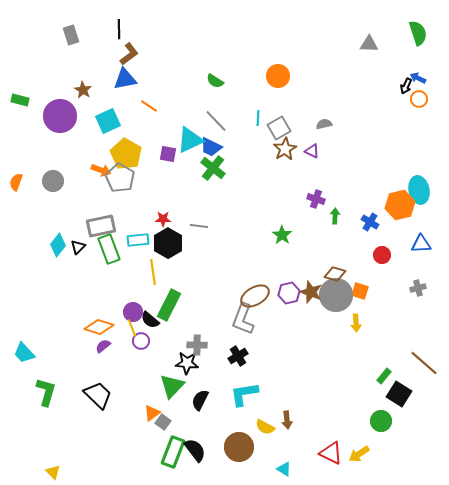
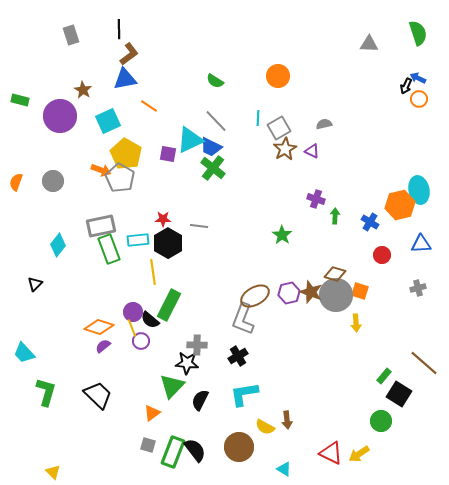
black triangle at (78, 247): moved 43 px left, 37 px down
gray square at (163, 422): moved 15 px left, 23 px down; rotated 21 degrees counterclockwise
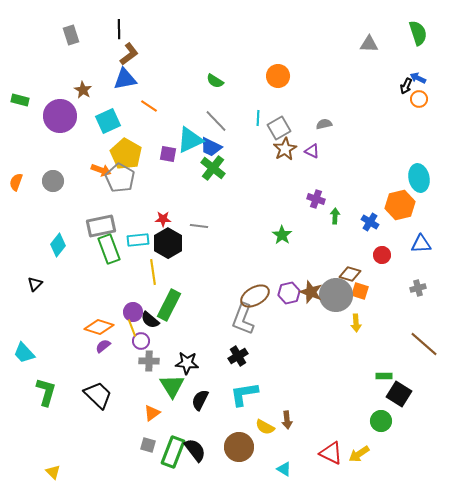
cyan ellipse at (419, 190): moved 12 px up
brown diamond at (335, 274): moved 15 px right
gray cross at (197, 345): moved 48 px left, 16 px down
brown line at (424, 363): moved 19 px up
green rectangle at (384, 376): rotated 49 degrees clockwise
green triangle at (172, 386): rotated 16 degrees counterclockwise
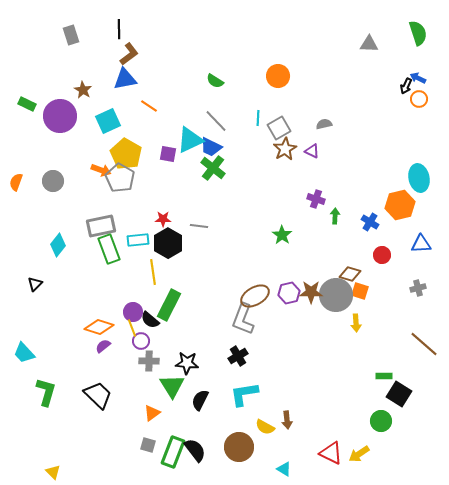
green rectangle at (20, 100): moved 7 px right, 4 px down; rotated 12 degrees clockwise
brown star at (311, 292): rotated 20 degrees counterclockwise
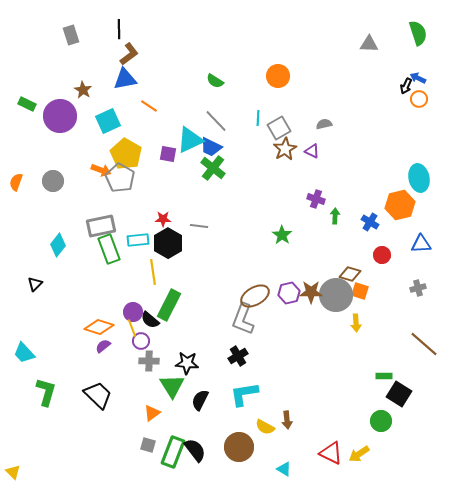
yellow triangle at (53, 472): moved 40 px left
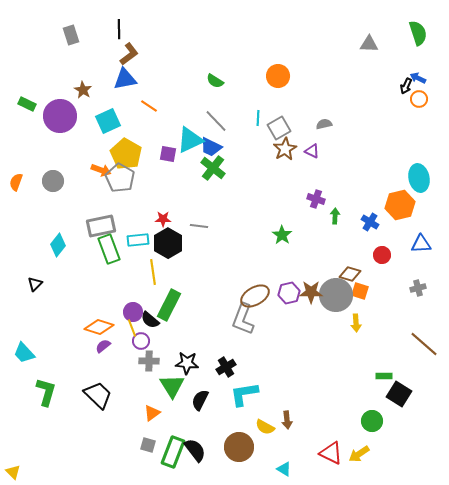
black cross at (238, 356): moved 12 px left, 11 px down
green circle at (381, 421): moved 9 px left
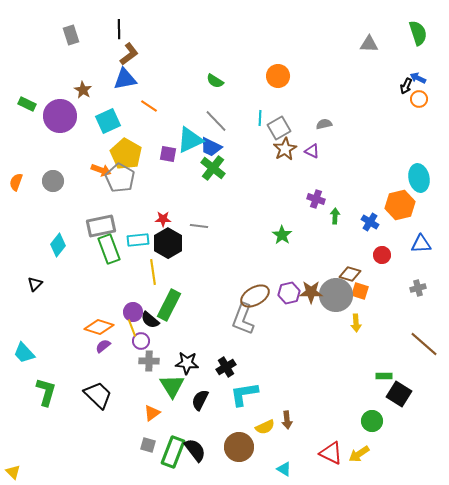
cyan line at (258, 118): moved 2 px right
yellow semicircle at (265, 427): rotated 54 degrees counterclockwise
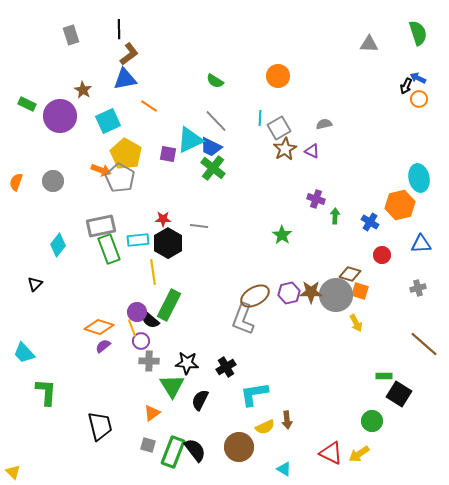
purple circle at (133, 312): moved 4 px right
yellow arrow at (356, 323): rotated 24 degrees counterclockwise
green L-shape at (46, 392): rotated 12 degrees counterclockwise
cyan L-shape at (244, 394): moved 10 px right
black trapezoid at (98, 395): moved 2 px right, 31 px down; rotated 32 degrees clockwise
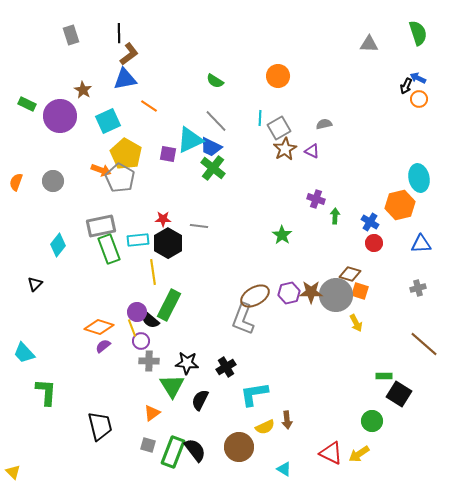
black line at (119, 29): moved 4 px down
red circle at (382, 255): moved 8 px left, 12 px up
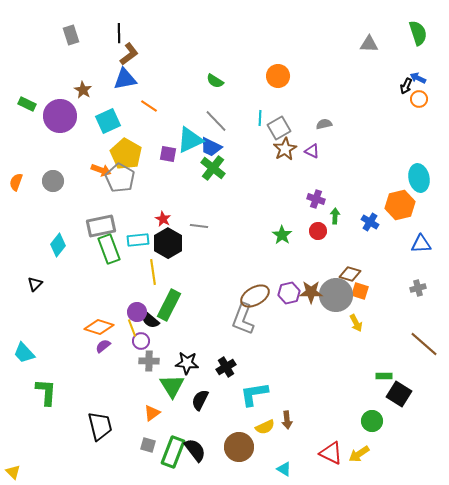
red star at (163, 219): rotated 28 degrees clockwise
red circle at (374, 243): moved 56 px left, 12 px up
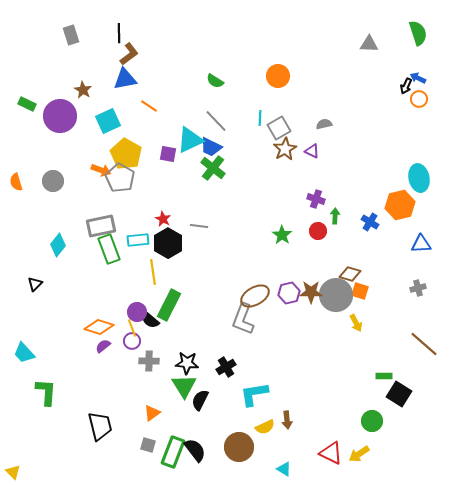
orange semicircle at (16, 182): rotated 36 degrees counterclockwise
purple circle at (141, 341): moved 9 px left
green triangle at (172, 386): moved 12 px right
